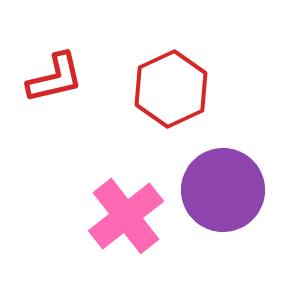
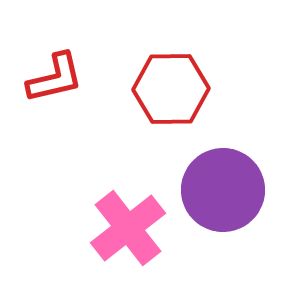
red hexagon: rotated 24 degrees clockwise
pink cross: moved 2 px right, 12 px down
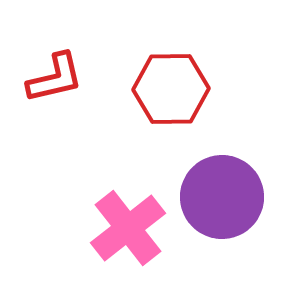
purple circle: moved 1 px left, 7 px down
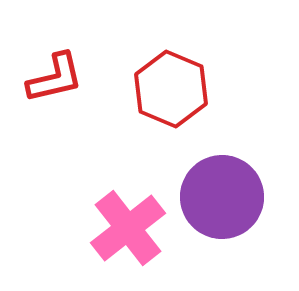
red hexagon: rotated 24 degrees clockwise
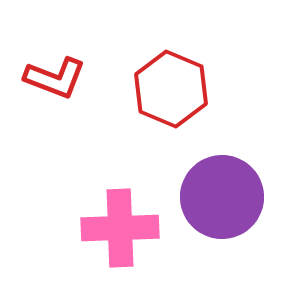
red L-shape: rotated 34 degrees clockwise
pink cross: moved 8 px left; rotated 36 degrees clockwise
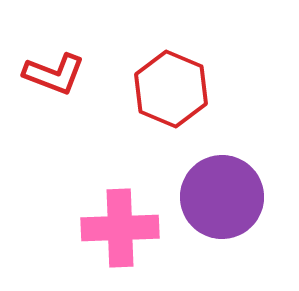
red L-shape: moved 1 px left, 4 px up
